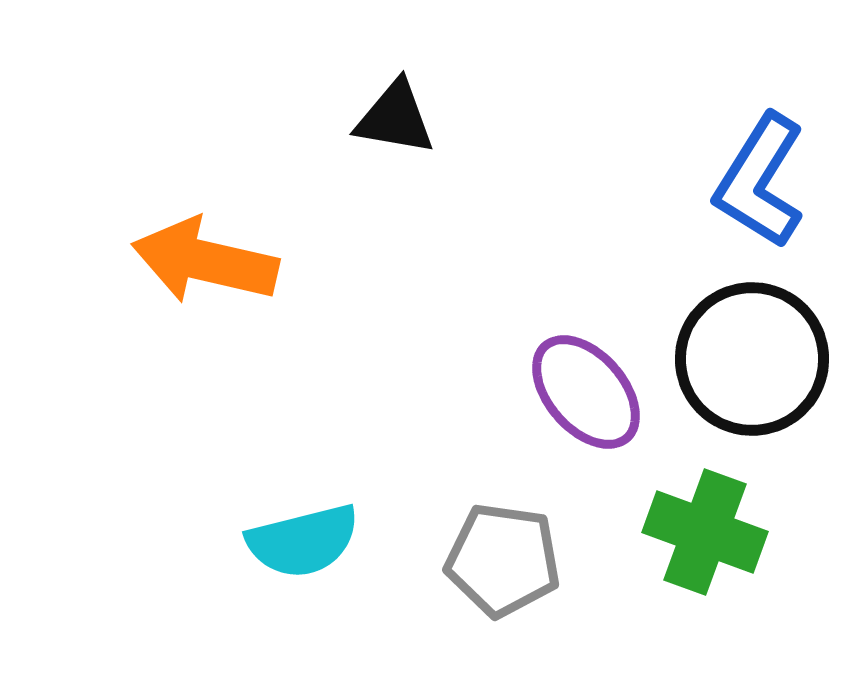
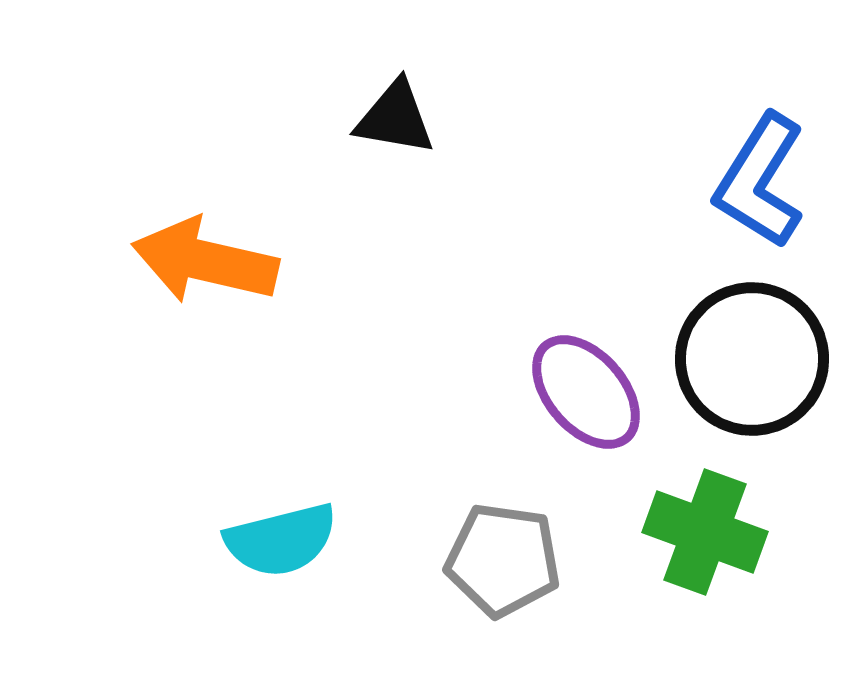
cyan semicircle: moved 22 px left, 1 px up
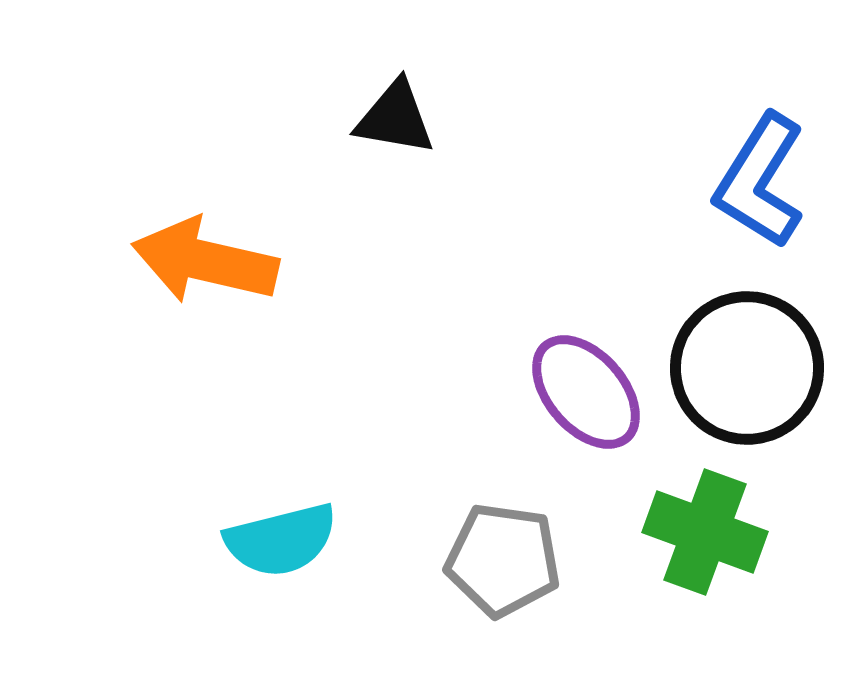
black circle: moved 5 px left, 9 px down
